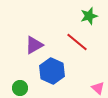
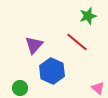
green star: moved 1 px left
purple triangle: rotated 18 degrees counterclockwise
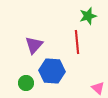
red line: rotated 45 degrees clockwise
blue hexagon: rotated 20 degrees counterclockwise
green circle: moved 6 px right, 5 px up
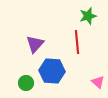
purple triangle: moved 1 px right, 1 px up
pink triangle: moved 6 px up
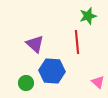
purple triangle: rotated 30 degrees counterclockwise
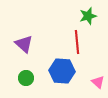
purple triangle: moved 11 px left
blue hexagon: moved 10 px right
green circle: moved 5 px up
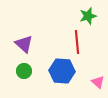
green circle: moved 2 px left, 7 px up
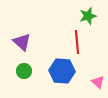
purple triangle: moved 2 px left, 2 px up
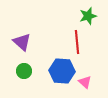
pink triangle: moved 13 px left
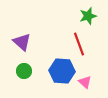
red line: moved 2 px right, 2 px down; rotated 15 degrees counterclockwise
